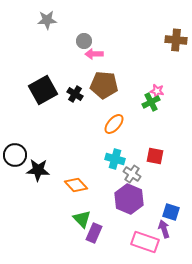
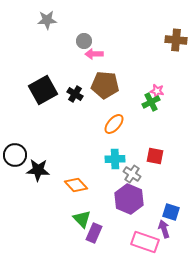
brown pentagon: moved 1 px right
cyan cross: rotated 18 degrees counterclockwise
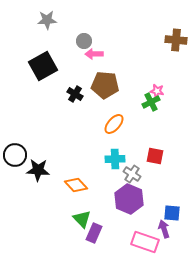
black square: moved 24 px up
blue square: moved 1 px right, 1 px down; rotated 12 degrees counterclockwise
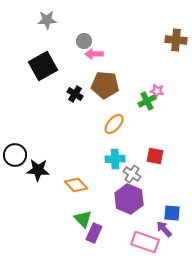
green cross: moved 4 px left, 1 px up
green triangle: moved 1 px right
purple arrow: rotated 24 degrees counterclockwise
